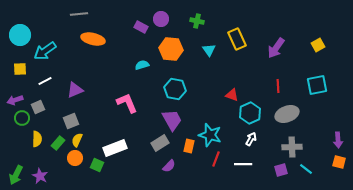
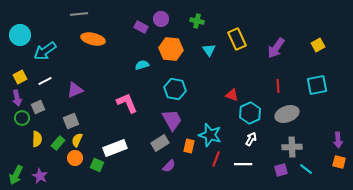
yellow square at (20, 69): moved 8 px down; rotated 24 degrees counterclockwise
purple arrow at (15, 100): moved 2 px right, 2 px up; rotated 84 degrees counterclockwise
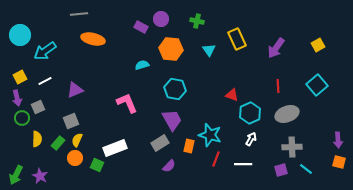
cyan square at (317, 85): rotated 30 degrees counterclockwise
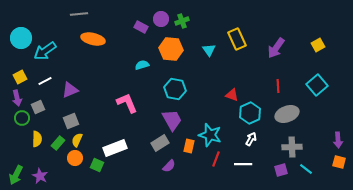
green cross at (197, 21): moved 15 px left; rotated 32 degrees counterclockwise
cyan circle at (20, 35): moved 1 px right, 3 px down
purple triangle at (75, 90): moved 5 px left
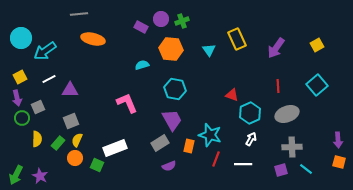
yellow square at (318, 45): moved 1 px left
white line at (45, 81): moved 4 px right, 2 px up
purple triangle at (70, 90): rotated 24 degrees clockwise
purple semicircle at (169, 166): rotated 24 degrees clockwise
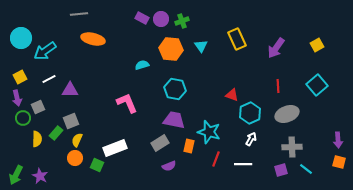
purple rectangle at (141, 27): moved 1 px right, 9 px up
cyan triangle at (209, 50): moved 8 px left, 4 px up
green circle at (22, 118): moved 1 px right
purple trapezoid at (172, 120): moved 2 px right; rotated 50 degrees counterclockwise
cyan star at (210, 135): moved 1 px left, 3 px up
green rectangle at (58, 143): moved 2 px left, 10 px up
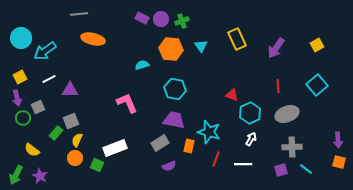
yellow semicircle at (37, 139): moved 5 px left, 11 px down; rotated 126 degrees clockwise
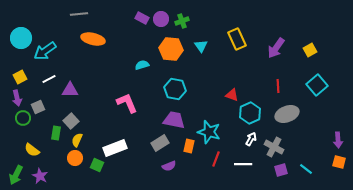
yellow square at (317, 45): moved 7 px left, 5 px down
gray square at (71, 121): rotated 21 degrees counterclockwise
green rectangle at (56, 133): rotated 32 degrees counterclockwise
gray cross at (292, 147): moved 18 px left; rotated 30 degrees clockwise
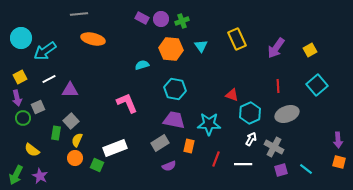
cyan star at (209, 132): moved 8 px up; rotated 15 degrees counterclockwise
